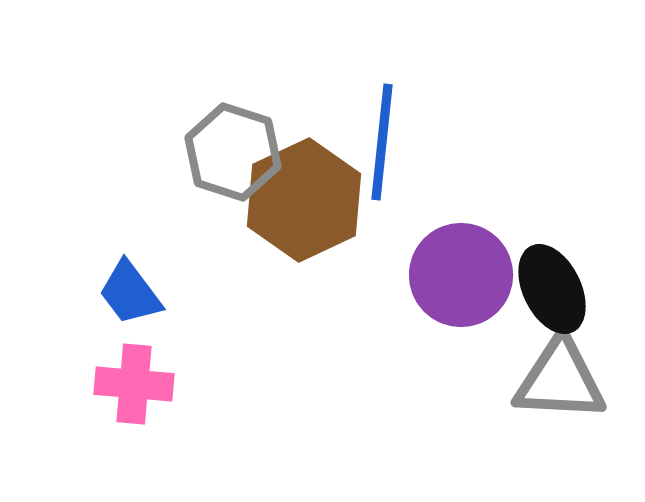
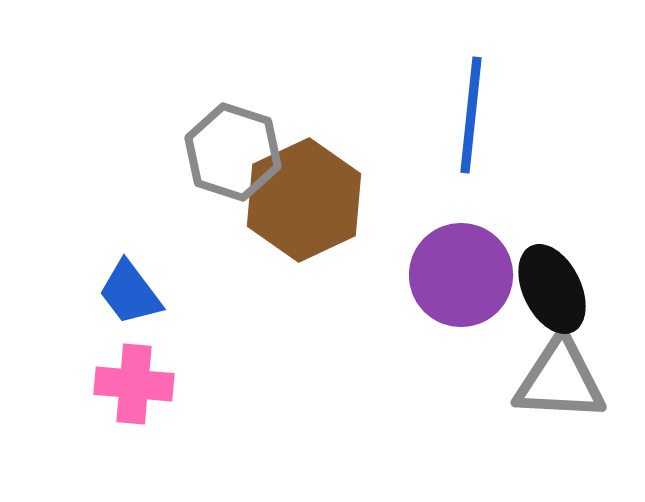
blue line: moved 89 px right, 27 px up
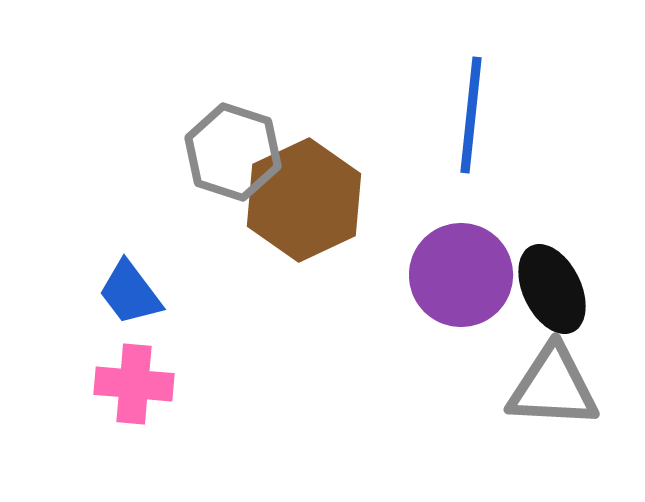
gray triangle: moved 7 px left, 7 px down
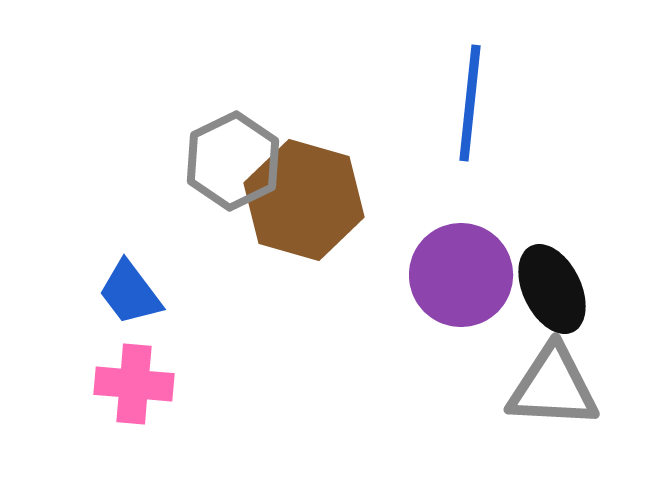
blue line: moved 1 px left, 12 px up
gray hexagon: moved 9 px down; rotated 16 degrees clockwise
brown hexagon: rotated 19 degrees counterclockwise
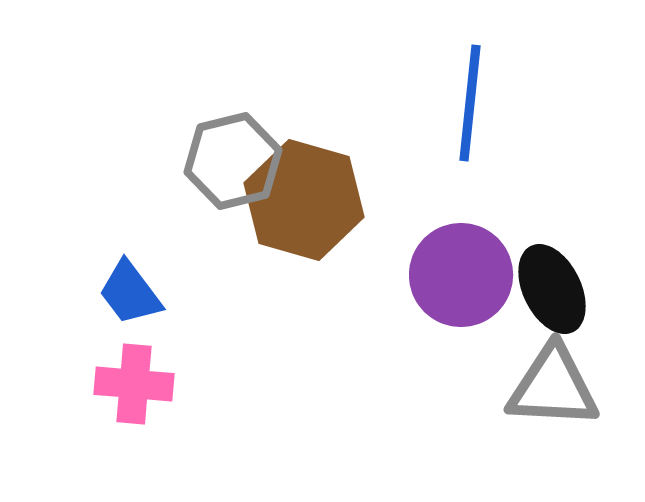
gray hexagon: rotated 12 degrees clockwise
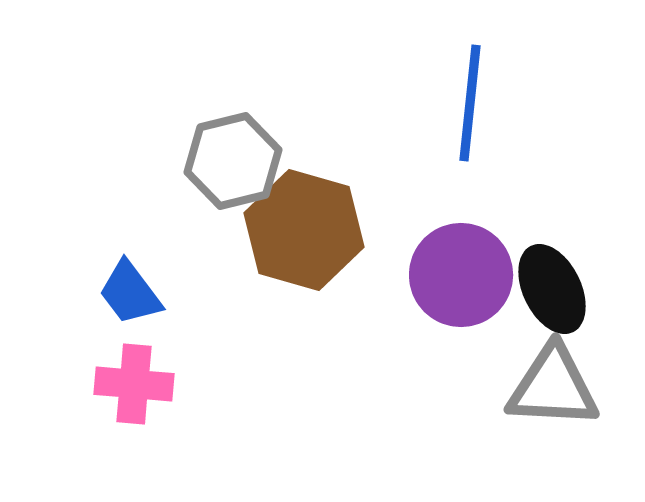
brown hexagon: moved 30 px down
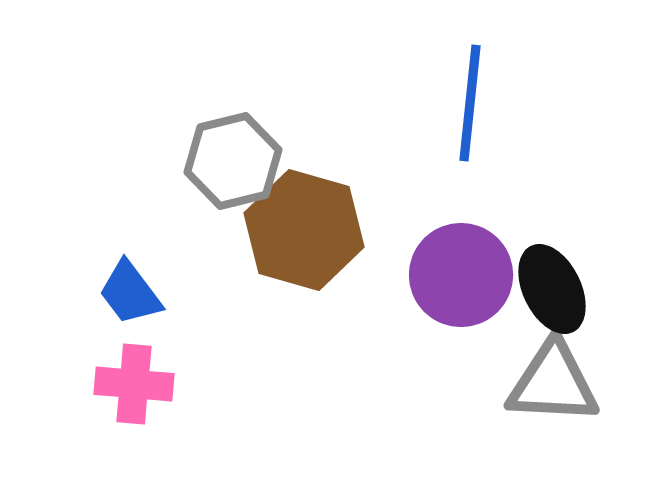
gray triangle: moved 4 px up
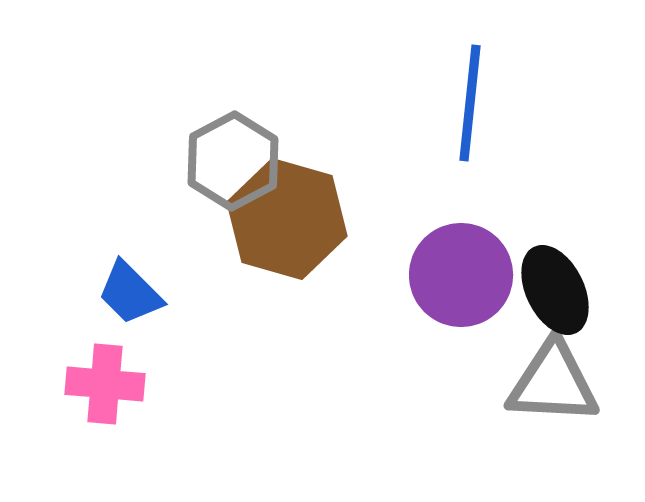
gray hexagon: rotated 14 degrees counterclockwise
brown hexagon: moved 17 px left, 11 px up
black ellipse: moved 3 px right, 1 px down
blue trapezoid: rotated 8 degrees counterclockwise
pink cross: moved 29 px left
